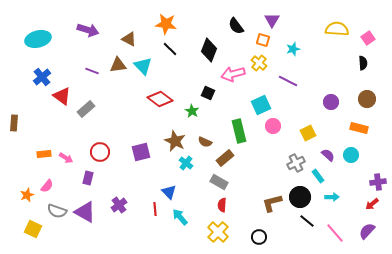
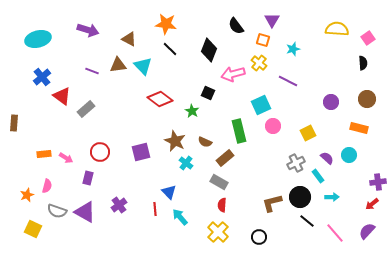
purple semicircle at (328, 155): moved 1 px left, 3 px down
cyan circle at (351, 155): moved 2 px left
pink semicircle at (47, 186): rotated 24 degrees counterclockwise
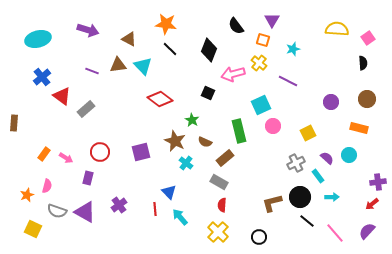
green star at (192, 111): moved 9 px down
orange rectangle at (44, 154): rotated 48 degrees counterclockwise
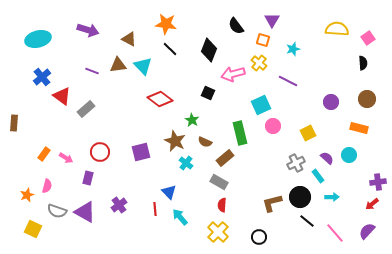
green rectangle at (239, 131): moved 1 px right, 2 px down
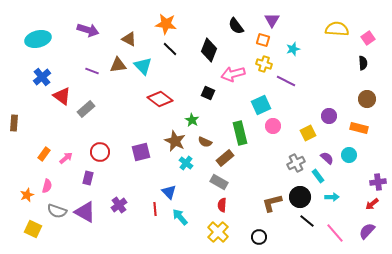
yellow cross at (259, 63): moved 5 px right, 1 px down; rotated 21 degrees counterclockwise
purple line at (288, 81): moved 2 px left
purple circle at (331, 102): moved 2 px left, 14 px down
pink arrow at (66, 158): rotated 72 degrees counterclockwise
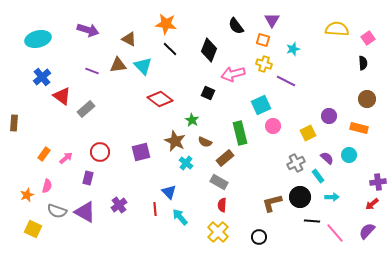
black line at (307, 221): moved 5 px right; rotated 35 degrees counterclockwise
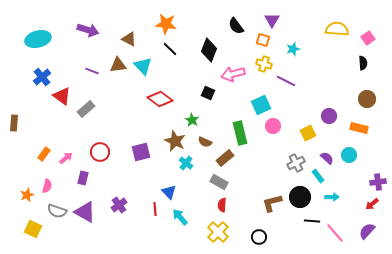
purple rectangle at (88, 178): moved 5 px left
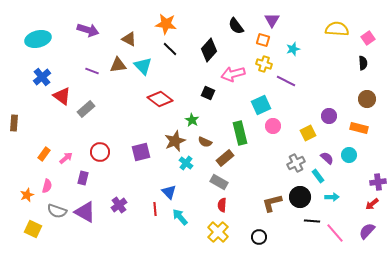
black diamond at (209, 50): rotated 20 degrees clockwise
brown star at (175, 141): rotated 25 degrees clockwise
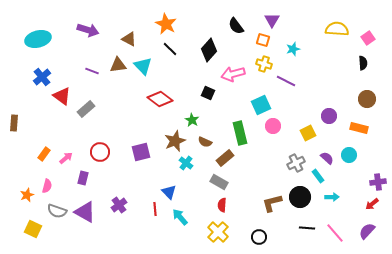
orange star at (166, 24): rotated 20 degrees clockwise
black line at (312, 221): moved 5 px left, 7 px down
